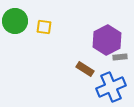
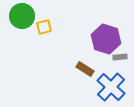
green circle: moved 7 px right, 5 px up
yellow square: rotated 21 degrees counterclockwise
purple hexagon: moved 1 px left, 1 px up; rotated 16 degrees counterclockwise
blue cross: rotated 24 degrees counterclockwise
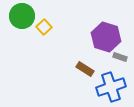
yellow square: rotated 28 degrees counterclockwise
purple hexagon: moved 2 px up
gray rectangle: rotated 24 degrees clockwise
blue cross: rotated 28 degrees clockwise
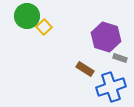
green circle: moved 5 px right
gray rectangle: moved 1 px down
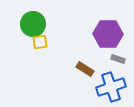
green circle: moved 6 px right, 8 px down
yellow square: moved 4 px left, 15 px down; rotated 35 degrees clockwise
purple hexagon: moved 2 px right, 3 px up; rotated 16 degrees counterclockwise
gray rectangle: moved 2 px left, 1 px down
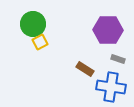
purple hexagon: moved 4 px up
yellow square: rotated 21 degrees counterclockwise
blue cross: rotated 28 degrees clockwise
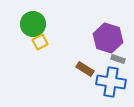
purple hexagon: moved 8 px down; rotated 16 degrees clockwise
blue cross: moved 5 px up
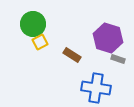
brown rectangle: moved 13 px left, 14 px up
blue cross: moved 15 px left, 6 px down
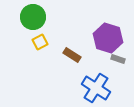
green circle: moved 7 px up
blue cross: rotated 24 degrees clockwise
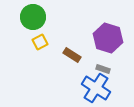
gray rectangle: moved 15 px left, 10 px down
